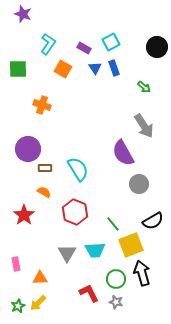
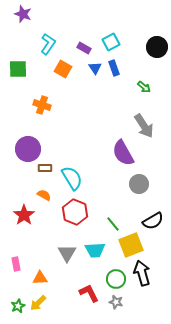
cyan semicircle: moved 6 px left, 9 px down
orange semicircle: moved 3 px down
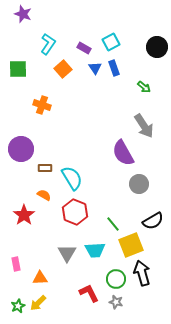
orange square: rotated 18 degrees clockwise
purple circle: moved 7 px left
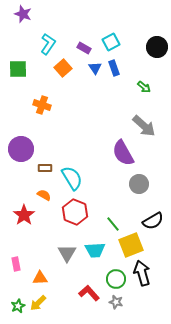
orange square: moved 1 px up
gray arrow: rotated 15 degrees counterclockwise
red L-shape: rotated 15 degrees counterclockwise
